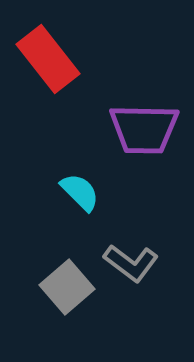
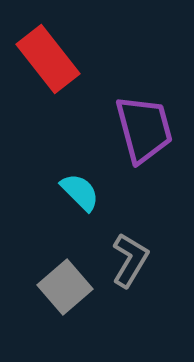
purple trapezoid: rotated 106 degrees counterclockwise
gray L-shape: moved 1 px left, 3 px up; rotated 96 degrees counterclockwise
gray square: moved 2 px left
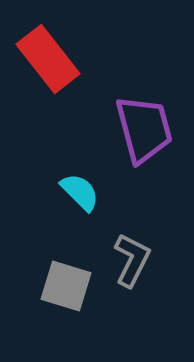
gray L-shape: moved 2 px right; rotated 4 degrees counterclockwise
gray square: moved 1 px right, 1 px up; rotated 32 degrees counterclockwise
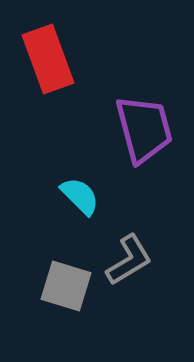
red rectangle: rotated 18 degrees clockwise
cyan semicircle: moved 4 px down
gray L-shape: moved 3 px left; rotated 32 degrees clockwise
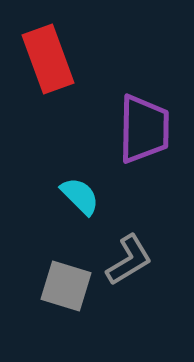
purple trapezoid: rotated 16 degrees clockwise
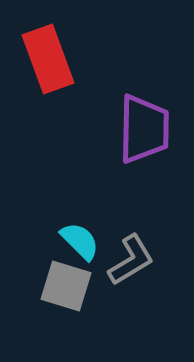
cyan semicircle: moved 45 px down
gray L-shape: moved 2 px right
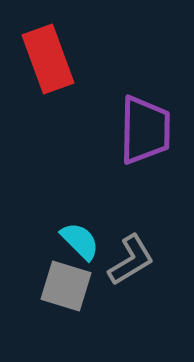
purple trapezoid: moved 1 px right, 1 px down
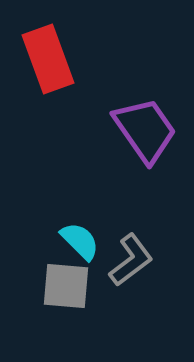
purple trapezoid: rotated 36 degrees counterclockwise
gray L-shape: rotated 6 degrees counterclockwise
gray square: rotated 12 degrees counterclockwise
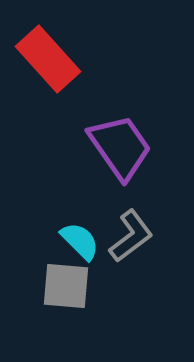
red rectangle: rotated 22 degrees counterclockwise
purple trapezoid: moved 25 px left, 17 px down
gray L-shape: moved 24 px up
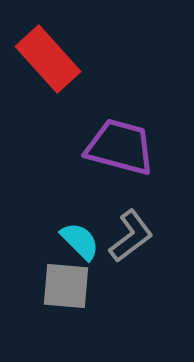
purple trapezoid: rotated 40 degrees counterclockwise
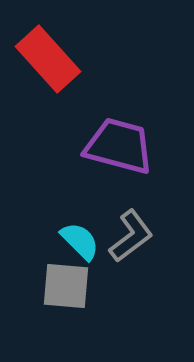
purple trapezoid: moved 1 px left, 1 px up
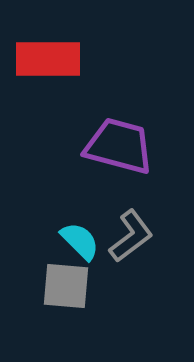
red rectangle: rotated 48 degrees counterclockwise
